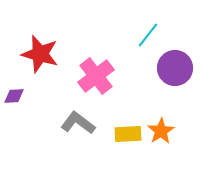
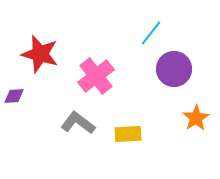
cyan line: moved 3 px right, 2 px up
purple circle: moved 1 px left, 1 px down
orange star: moved 35 px right, 13 px up
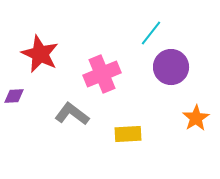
red star: rotated 9 degrees clockwise
purple circle: moved 3 px left, 2 px up
pink cross: moved 6 px right, 2 px up; rotated 15 degrees clockwise
gray L-shape: moved 6 px left, 9 px up
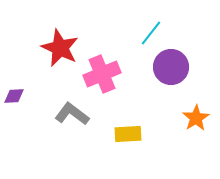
red star: moved 20 px right, 6 px up
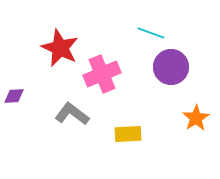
cyan line: rotated 72 degrees clockwise
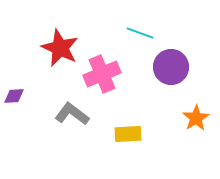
cyan line: moved 11 px left
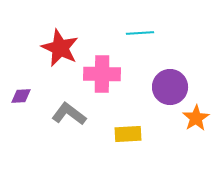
cyan line: rotated 24 degrees counterclockwise
purple circle: moved 1 px left, 20 px down
pink cross: rotated 24 degrees clockwise
purple diamond: moved 7 px right
gray L-shape: moved 3 px left
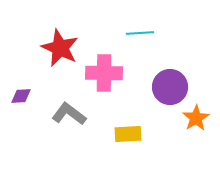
pink cross: moved 2 px right, 1 px up
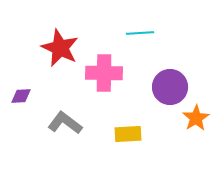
gray L-shape: moved 4 px left, 9 px down
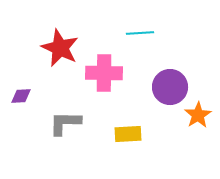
orange star: moved 2 px right, 3 px up
gray L-shape: rotated 36 degrees counterclockwise
